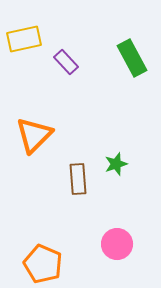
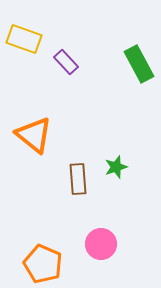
yellow rectangle: rotated 32 degrees clockwise
green rectangle: moved 7 px right, 6 px down
orange triangle: rotated 36 degrees counterclockwise
green star: moved 3 px down
pink circle: moved 16 px left
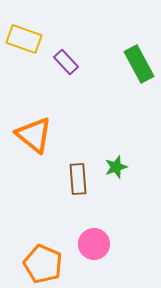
pink circle: moved 7 px left
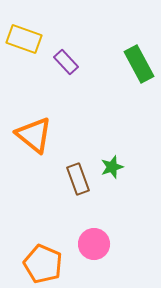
green star: moved 4 px left
brown rectangle: rotated 16 degrees counterclockwise
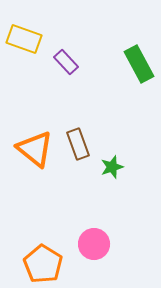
orange triangle: moved 1 px right, 14 px down
brown rectangle: moved 35 px up
orange pentagon: rotated 9 degrees clockwise
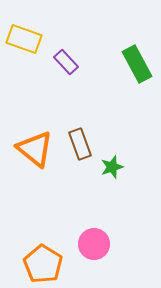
green rectangle: moved 2 px left
brown rectangle: moved 2 px right
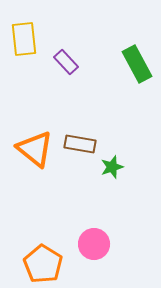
yellow rectangle: rotated 64 degrees clockwise
brown rectangle: rotated 60 degrees counterclockwise
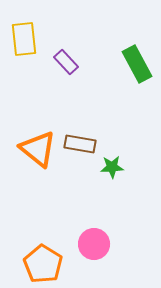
orange triangle: moved 3 px right
green star: rotated 15 degrees clockwise
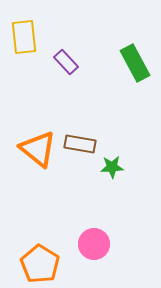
yellow rectangle: moved 2 px up
green rectangle: moved 2 px left, 1 px up
orange pentagon: moved 3 px left
